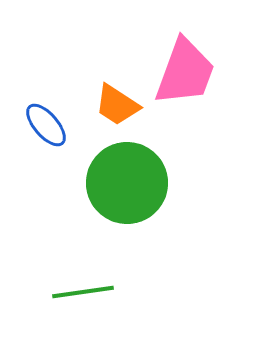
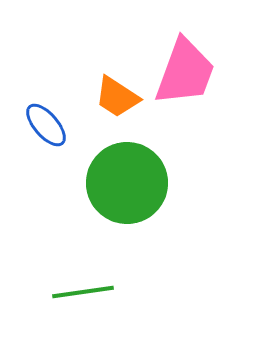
orange trapezoid: moved 8 px up
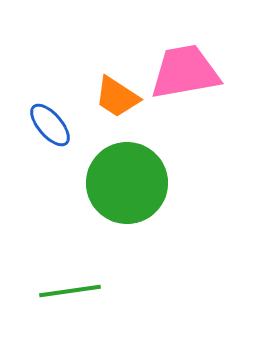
pink trapezoid: rotated 120 degrees counterclockwise
blue ellipse: moved 4 px right
green line: moved 13 px left, 1 px up
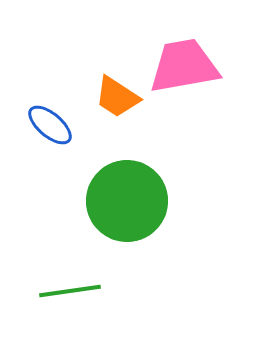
pink trapezoid: moved 1 px left, 6 px up
blue ellipse: rotated 9 degrees counterclockwise
green circle: moved 18 px down
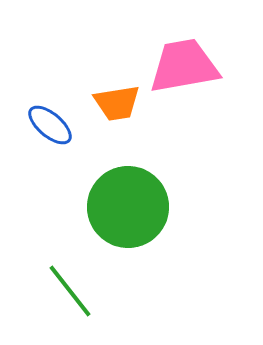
orange trapezoid: moved 6 px down; rotated 42 degrees counterclockwise
green circle: moved 1 px right, 6 px down
green line: rotated 60 degrees clockwise
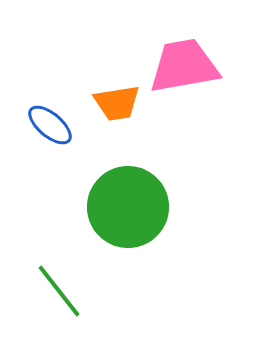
green line: moved 11 px left
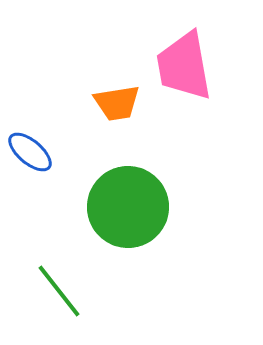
pink trapezoid: rotated 90 degrees counterclockwise
blue ellipse: moved 20 px left, 27 px down
